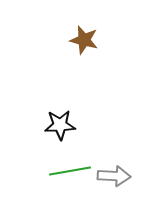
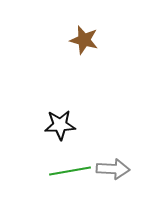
gray arrow: moved 1 px left, 7 px up
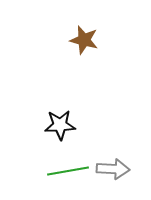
green line: moved 2 px left
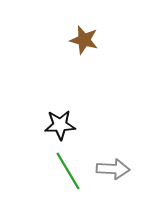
green line: rotated 69 degrees clockwise
